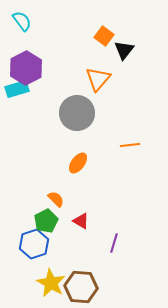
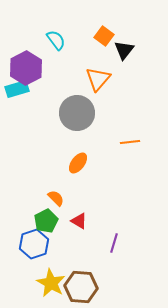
cyan semicircle: moved 34 px right, 19 px down
orange line: moved 3 px up
orange semicircle: moved 1 px up
red triangle: moved 2 px left
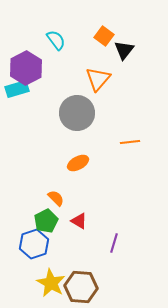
orange ellipse: rotated 25 degrees clockwise
